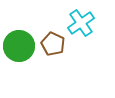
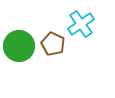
cyan cross: moved 1 px down
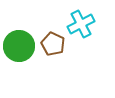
cyan cross: rotated 8 degrees clockwise
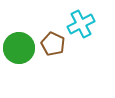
green circle: moved 2 px down
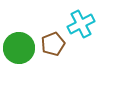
brown pentagon: rotated 25 degrees clockwise
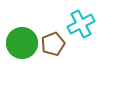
green circle: moved 3 px right, 5 px up
